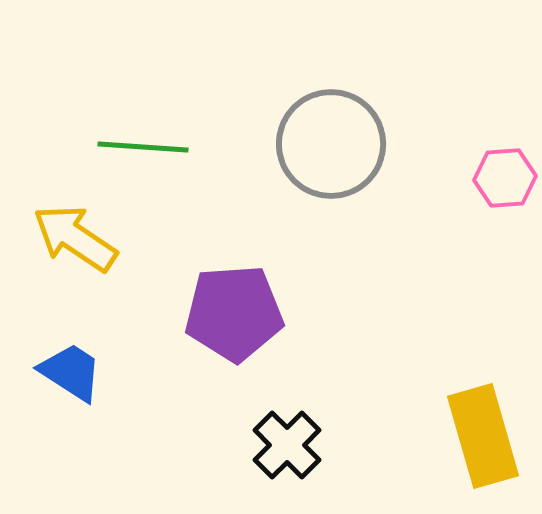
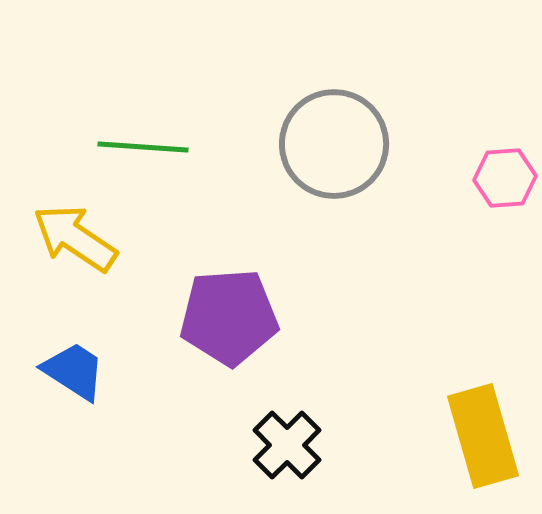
gray circle: moved 3 px right
purple pentagon: moved 5 px left, 4 px down
blue trapezoid: moved 3 px right, 1 px up
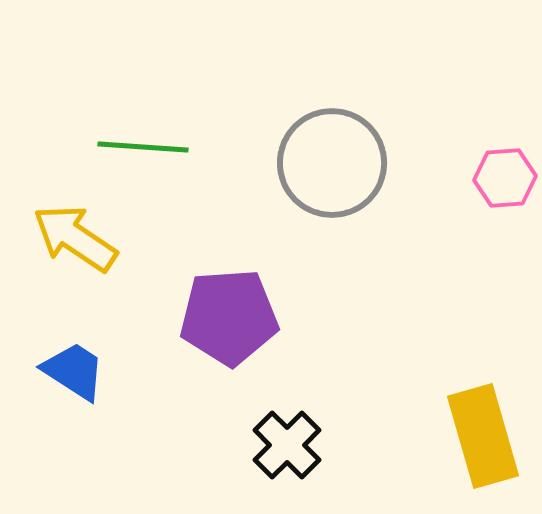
gray circle: moved 2 px left, 19 px down
